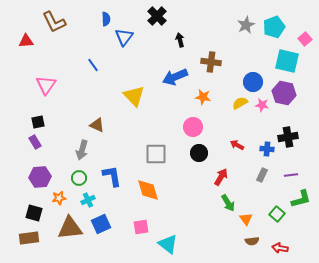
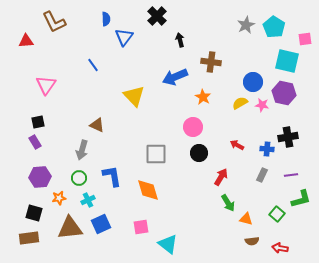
cyan pentagon at (274, 27): rotated 20 degrees counterclockwise
pink square at (305, 39): rotated 32 degrees clockwise
orange star at (203, 97): rotated 21 degrees clockwise
orange triangle at (246, 219): rotated 40 degrees counterclockwise
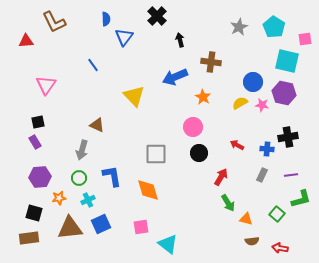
gray star at (246, 25): moved 7 px left, 2 px down
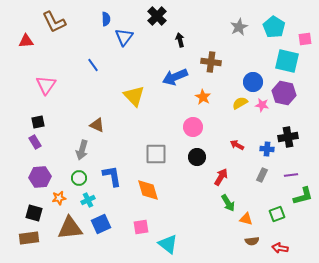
black circle at (199, 153): moved 2 px left, 4 px down
green L-shape at (301, 199): moved 2 px right, 3 px up
green square at (277, 214): rotated 28 degrees clockwise
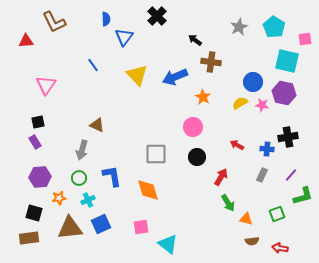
black arrow at (180, 40): moved 15 px right; rotated 40 degrees counterclockwise
yellow triangle at (134, 96): moved 3 px right, 21 px up
purple line at (291, 175): rotated 40 degrees counterclockwise
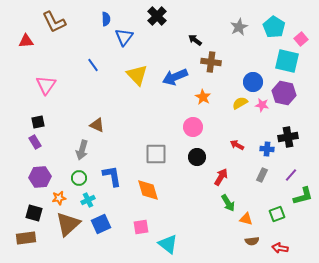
pink square at (305, 39): moved 4 px left; rotated 32 degrees counterclockwise
brown triangle at (70, 228): moved 2 px left, 4 px up; rotated 36 degrees counterclockwise
brown rectangle at (29, 238): moved 3 px left
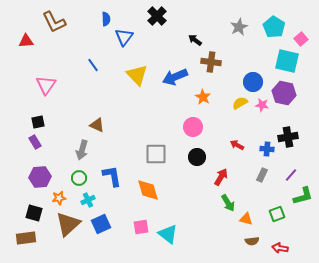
cyan triangle at (168, 244): moved 10 px up
